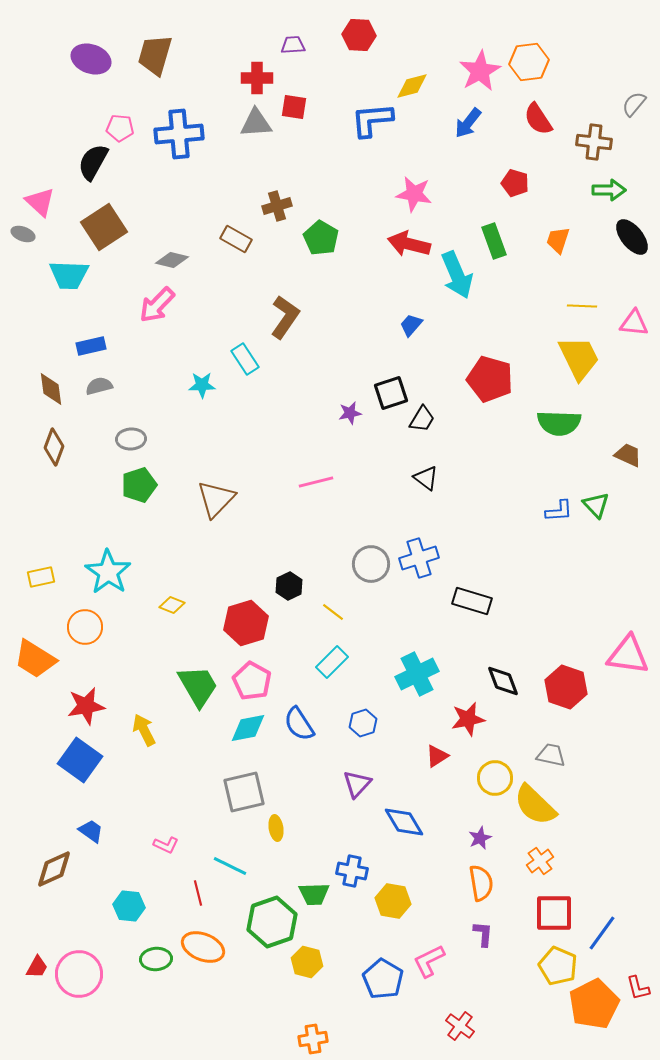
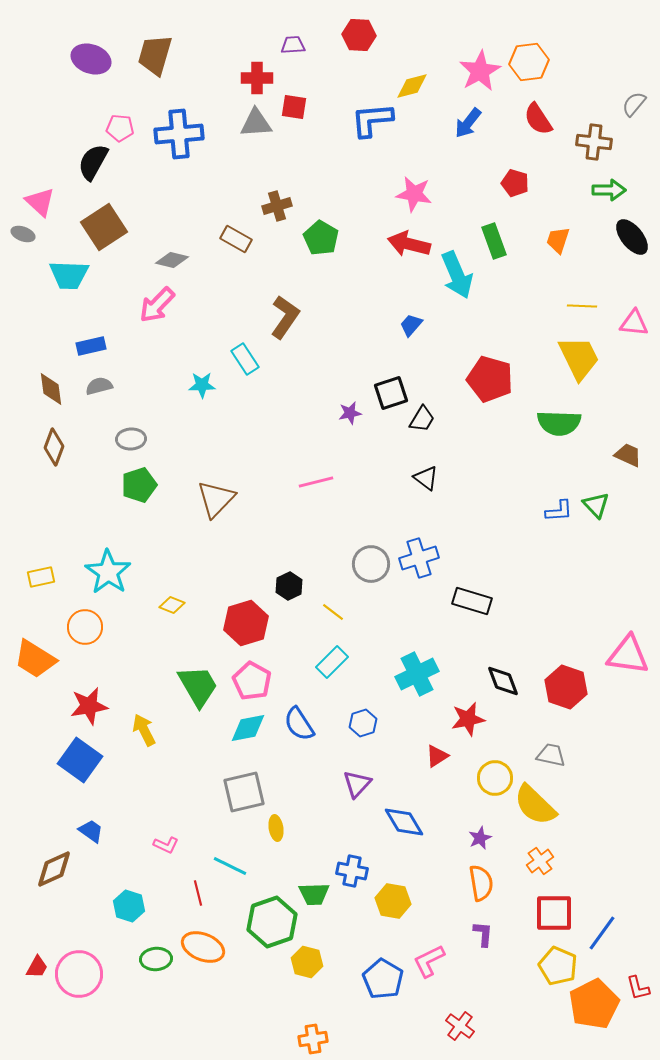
red star at (86, 706): moved 3 px right
cyan hexagon at (129, 906): rotated 12 degrees clockwise
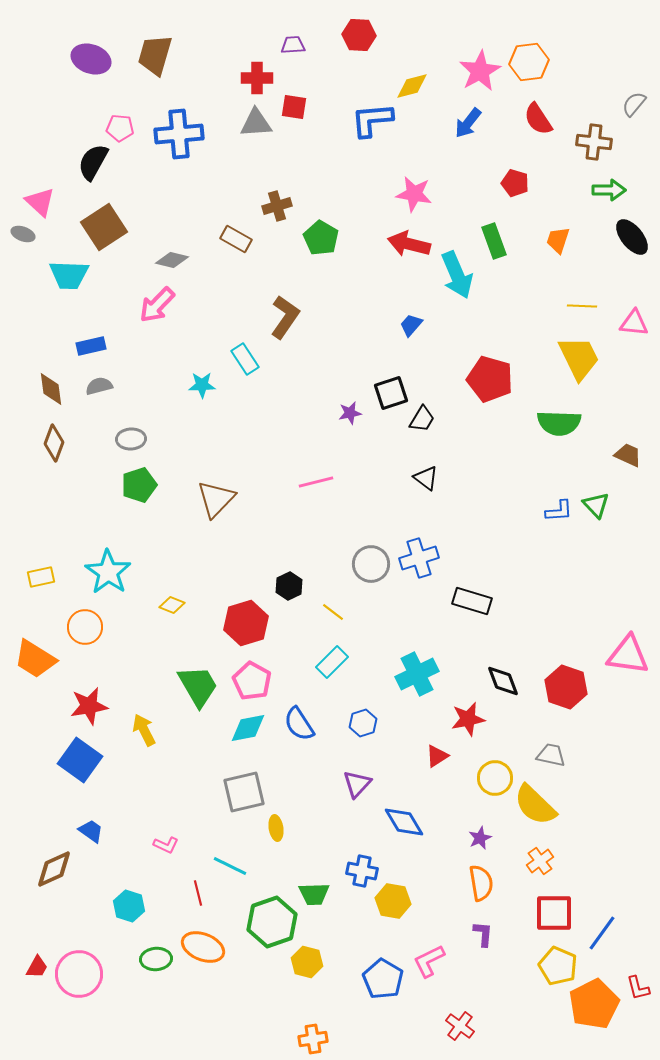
brown diamond at (54, 447): moved 4 px up
blue cross at (352, 871): moved 10 px right
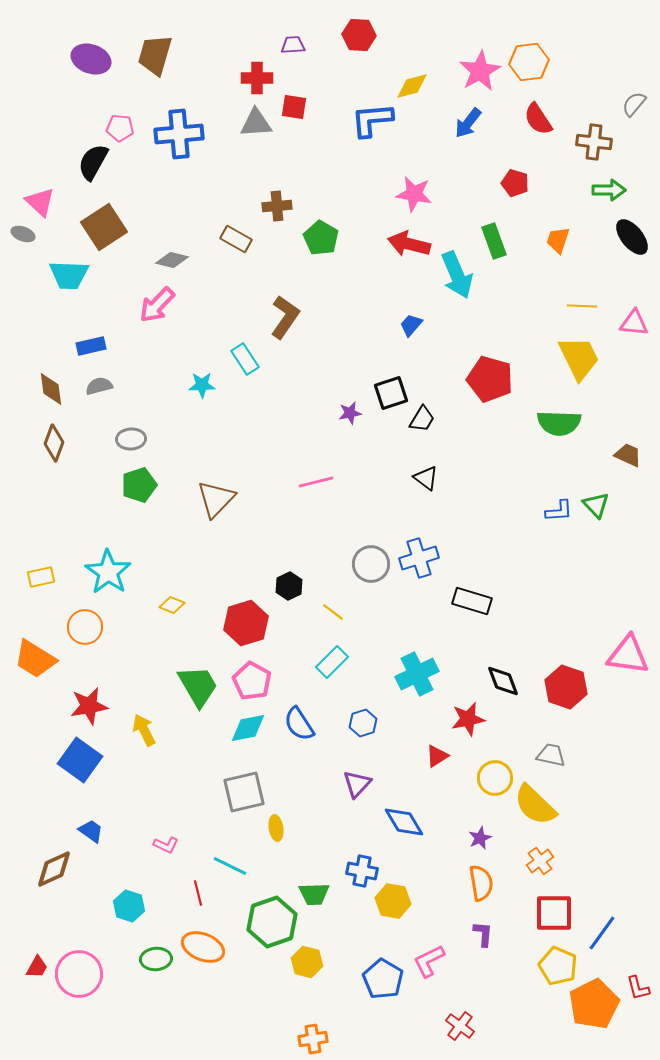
brown cross at (277, 206): rotated 12 degrees clockwise
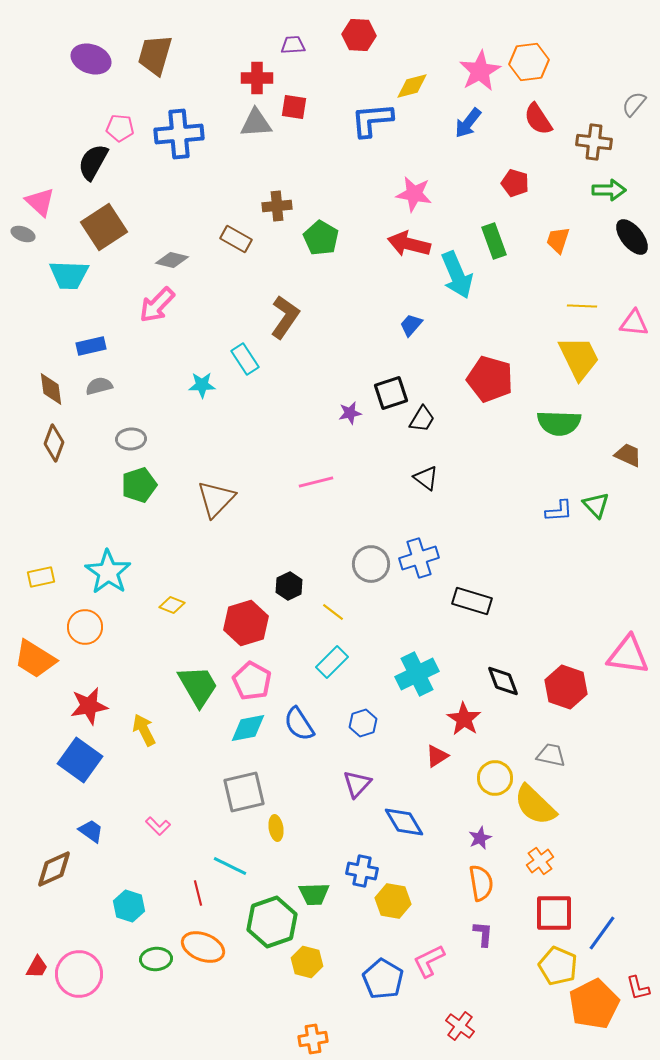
red star at (468, 719): moved 4 px left; rotated 28 degrees counterclockwise
pink L-shape at (166, 845): moved 8 px left, 19 px up; rotated 20 degrees clockwise
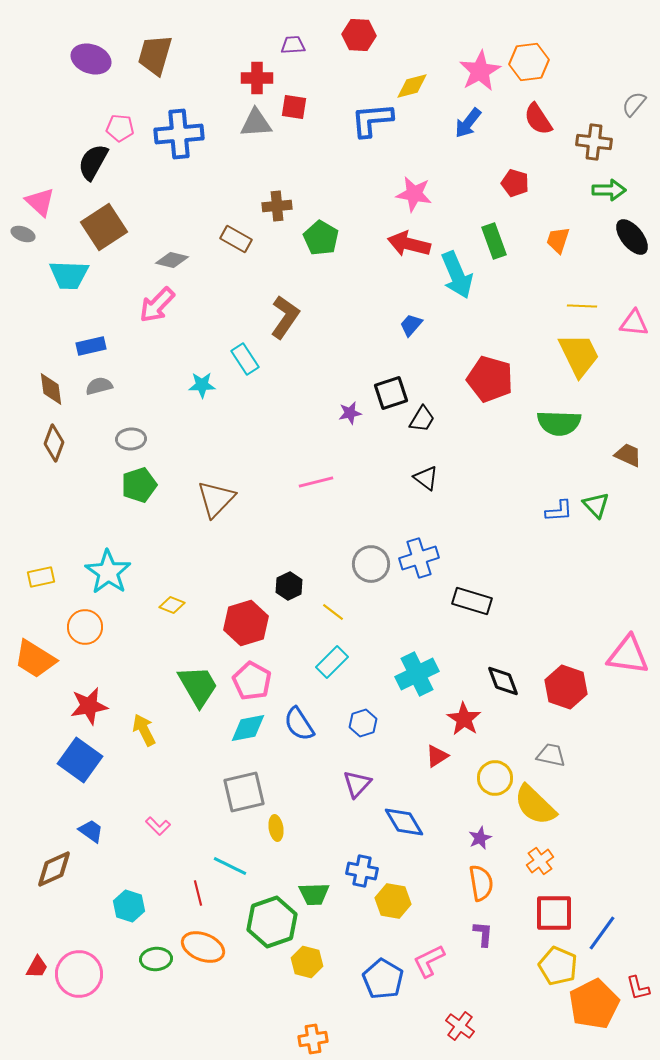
yellow trapezoid at (579, 358): moved 3 px up
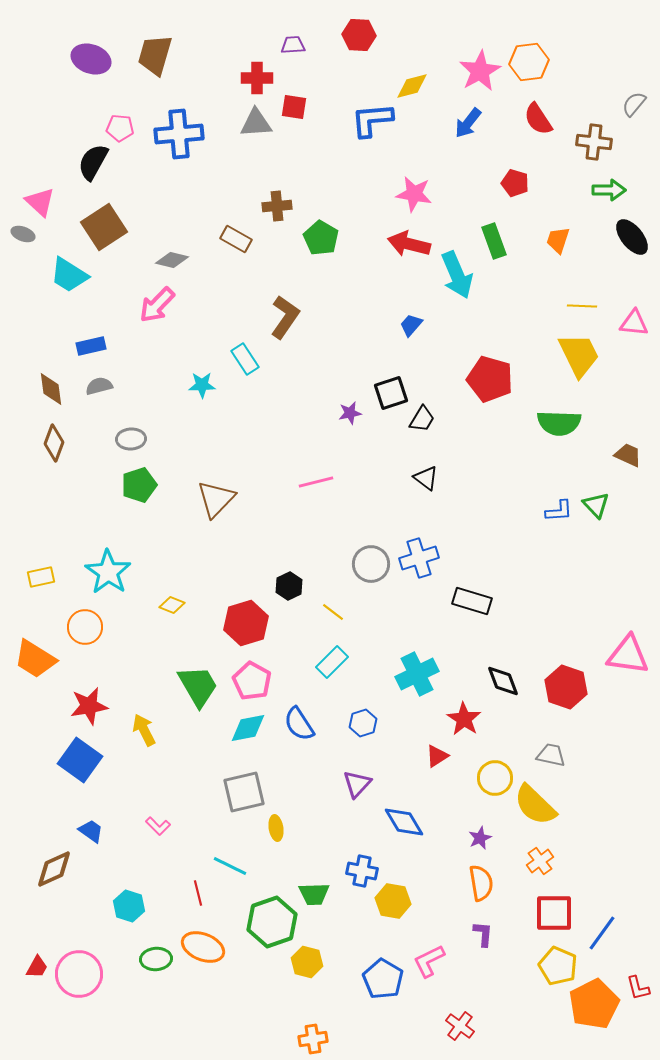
cyan trapezoid at (69, 275): rotated 30 degrees clockwise
